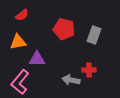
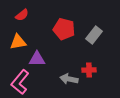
gray rectangle: rotated 18 degrees clockwise
gray arrow: moved 2 px left, 1 px up
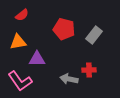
pink L-shape: moved 1 px up; rotated 75 degrees counterclockwise
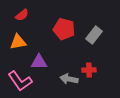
purple triangle: moved 2 px right, 3 px down
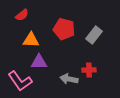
orange triangle: moved 13 px right, 2 px up; rotated 12 degrees clockwise
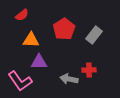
red pentagon: rotated 25 degrees clockwise
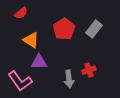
red semicircle: moved 1 px left, 2 px up
gray rectangle: moved 6 px up
orange triangle: rotated 30 degrees clockwise
red cross: rotated 16 degrees counterclockwise
gray arrow: rotated 108 degrees counterclockwise
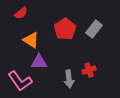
red pentagon: moved 1 px right
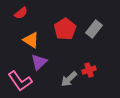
purple triangle: rotated 42 degrees counterclockwise
gray arrow: rotated 54 degrees clockwise
